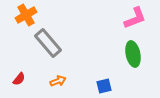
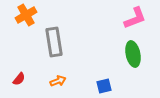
gray rectangle: moved 6 px right, 1 px up; rotated 32 degrees clockwise
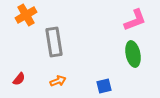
pink L-shape: moved 2 px down
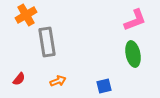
gray rectangle: moved 7 px left
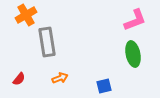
orange arrow: moved 2 px right, 3 px up
